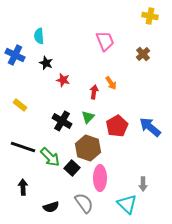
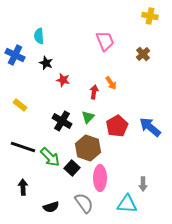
cyan triangle: rotated 40 degrees counterclockwise
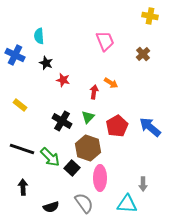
orange arrow: rotated 24 degrees counterclockwise
black line: moved 1 px left, 2 px down
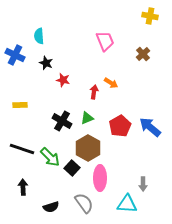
yellow rectangle: rotated 40 degrees counterclockwise
green triangle: moved 1 px left, 1 px down; rotated 24 degrees clockwise
red pentagon: moved 3 px right
brown hexagon: rotated 10 degrees clockwise
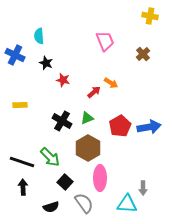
red arrow: rotated 40 degrees clockwise
blue arrow: moved 1 px left; rotated 130 degrees clockwise
black line: moved 13 px down
black square: moved 7 px left, 14 px down
gray arrow: moved 4 px down
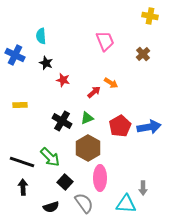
cyan semicircle: moved 2 px right
cyan triangle: moved 1 px left
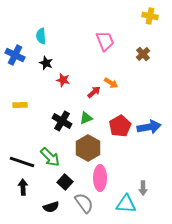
green triangle: moved 1 px left
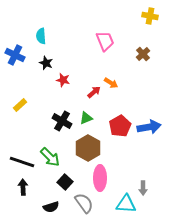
yellow rectangle: rotated 40 degrees counterclockwise
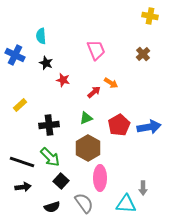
pink trapezoid: moved 9 px left, 9 px down
black cross: moved 13 px left, 4 px down; rotated 36 degrees counterclockwise
red pentagon: moved 1 px left, 1 px up
black square: moved 4 px left, 1 px up
black arrow: rotated 84 degrees clockwise
black semicircle: moved 1 px right
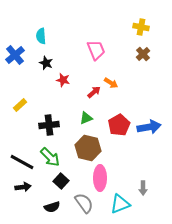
yellow cross: moved 9 px left, 11 px down
blue cross: rotated 24 degrees clockwise
brown hexagon: rotated 15 degrees counterclockwise
black line: rotated 10 degrees clockwise
cyan triangle: moved 6 px left; rotated 25 degrees counterclockwise
